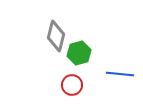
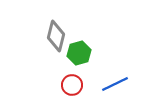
blue line: moved 5 px left, 10 px down; rotated 32 degrees counterclockwise
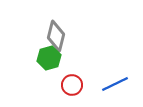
green hexagon: moved 30 px left, 5 px down
